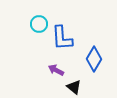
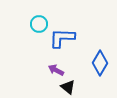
blue L-shape: rotated 96 degrees clockwise
blue diamond: moved 6 px right, 4 px down
black triangle: moved 6 px left
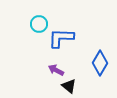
blue L-shape: moved 1 px left
black triangle: moved 1 px right, 1 px up
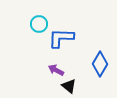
blue diamond: moved 1 px down
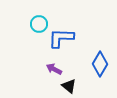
purple arrow: moved 2 px left, 1 px up
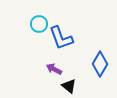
blue L-shape: rotated 112 degrees counterclockwise
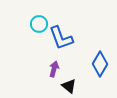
purple arrow: rotated 77 degrees clockwise
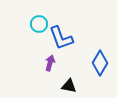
blue diamond: moved 1 px up
purple arrow: moved 4 px left, 6 px up
black triangle: rotated 28 degrees counterclockwise
